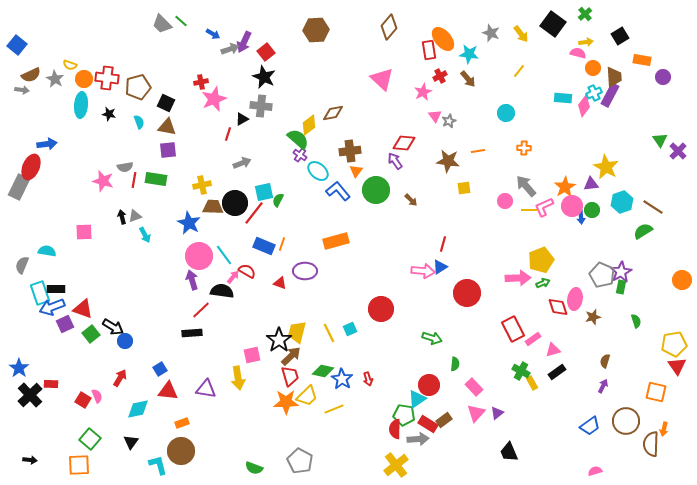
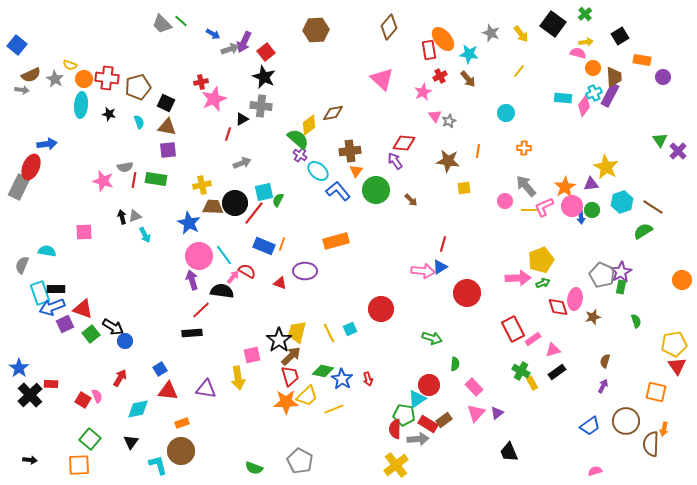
orange line at (478, 151): rotated 72 degrees counterclockwise
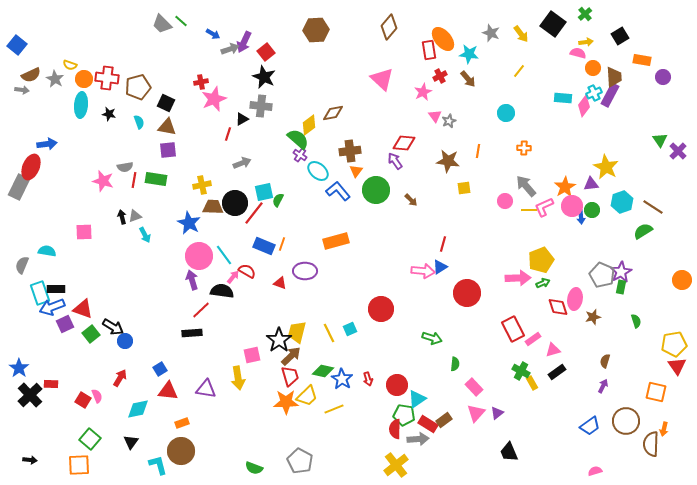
red circle at (429, 385): moved 32 px left
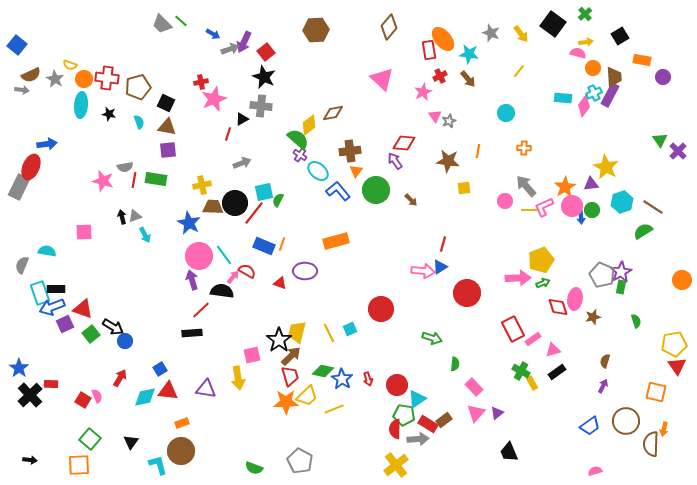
cyan diamond at (138, 409): moved 7 px right, 12 px up
